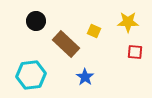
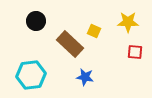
brown rectangle: moved 4 px right
blue star: rotated 24 degrees counterclockwise
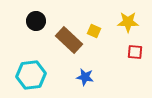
brown rectangle: moved 1 px left, 4 px up
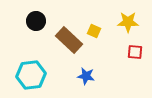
blue star: moved 1 px right, 1 px up
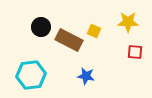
black circle: moved 5 px right, 6 px down
brown rectangle: rotated 16 degrees counterclockwise
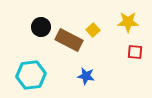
yellow square: moved 1 px left, 1 px up; rotated 24 degrees clockwise
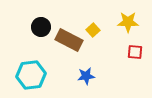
blue star: rotated 18 degrees counterclockwise
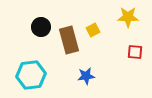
yellow star: moved 5 px up
yellow square: rotated 16 degrees clockwise
brown rectangle: rotated 48 degrees clockwise
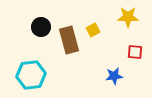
blue star: moved 28 px right
